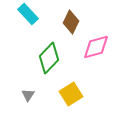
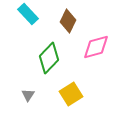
brown diamond: moved 3 px left, 1 px up
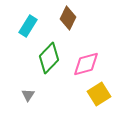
cyan rectangle: moved 12 px down; rotated 75 degrees clockwise
brown diamond: moved 3 px up
pink diamond: moved 10 px left, 17 px down
yellow square: moved 28 px right
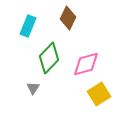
cyan rectangle: rotated 10 degrees counterclockwise
gray triangle: moved 5 px right, 7 px up
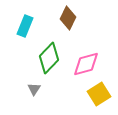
cyan rectangle: moved 3 px left
gray triangle: moved 1 px right, 1 px down
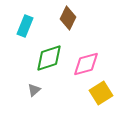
green diamond: rotated 28 degrees clockwise
gray triangle: moved 1 px down; rotated 16 degrees clockwise
yellow square: moved 2 px right, 1 px up
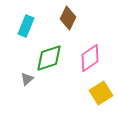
cyan rectangle: moved 1 px right
pink diamond: moved 4 px right, 6 px up; rotated 20 degrees counterclockwise
gray triangle: moved 7 px left, 11 px up
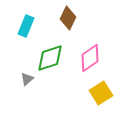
green diamond: moved 1 px right
